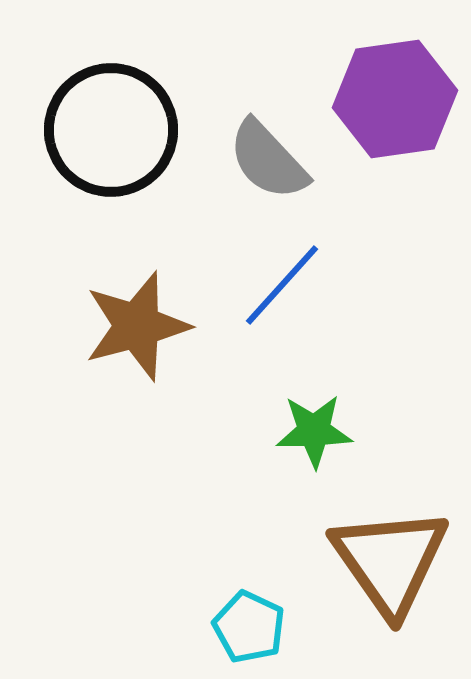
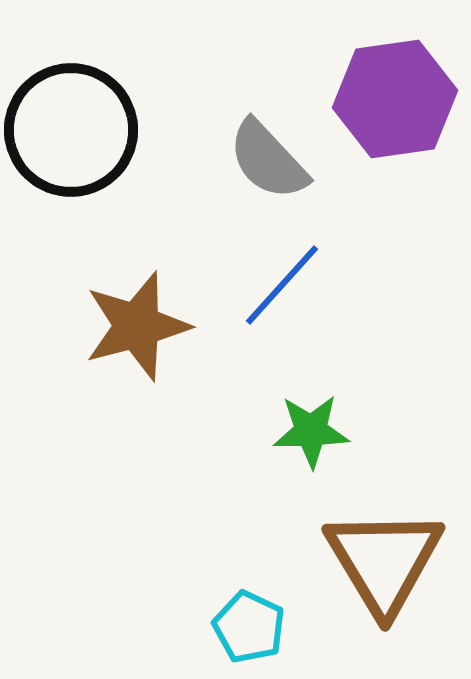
black circle: moved 40 px left
green star: moved 3 px left
brown triangle: moved 6 px left; rotated 4 degrees clockwise
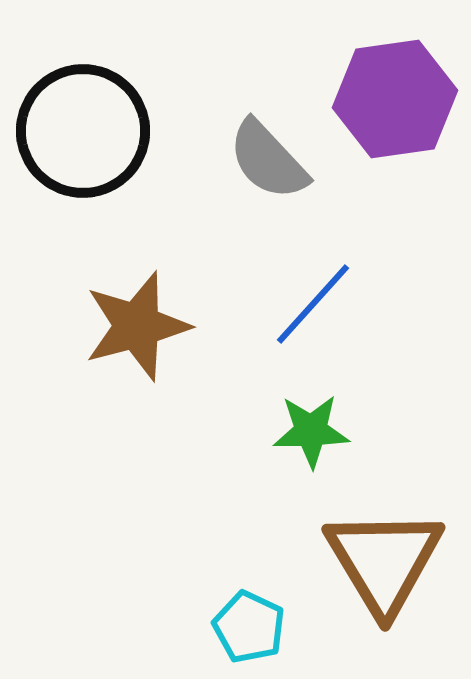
black circle: moved 12 px right, 1 px down
blue line: moved 31 px right, 19 px down
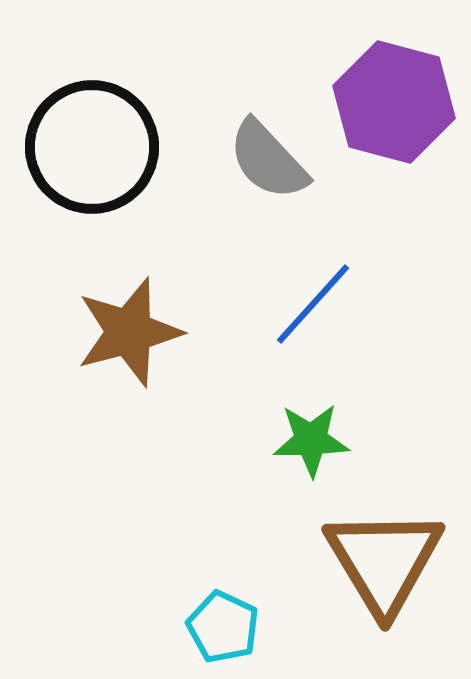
purple hexagon: moved 1 px left, 3 px down; rotated 23 degrees clockwise
black circle: moved 9 px right, 16 px down
brown star: moved 8 px left, 6 px down
green star: moved 9 px down
cyan pentagon: moved 26 px left
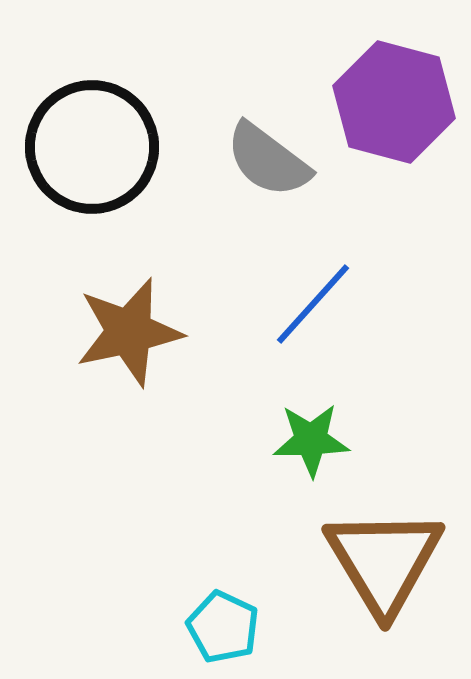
gray semicircle: rotated 10 degrees counterclockwise
brown star: rotated 3 degrees clockwise
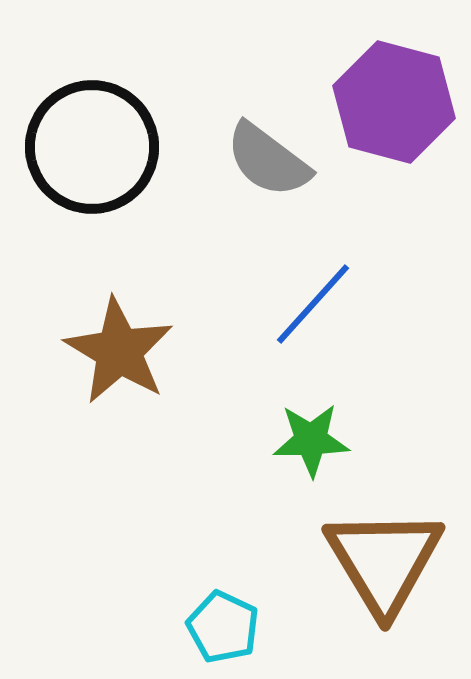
brown star: moved 10 px left, 19 px down; rotated 29 degrees counterclockwise
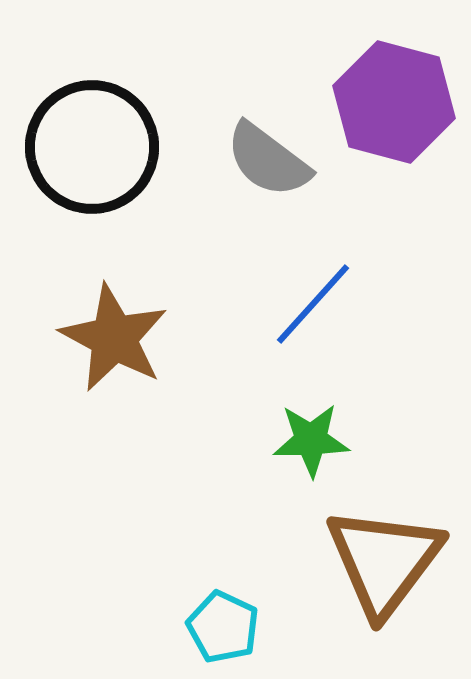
brown star: moved 5 px left, 13 px up; rotated 3 degrees counterclockwise
brown triangle: rotated 8 degrees clockwise
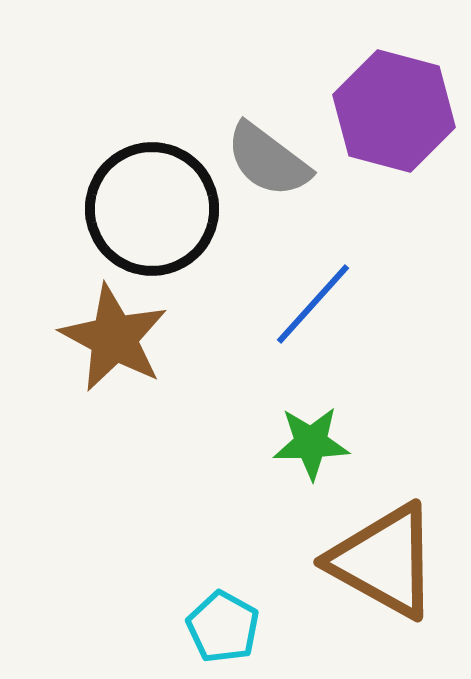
purple hexagon: moved 9 px down
black circle: moved 60 px right, 62 px down
green star: moved 3 px down
brown triangle: rotated 38 degrees counterclockwise
cyan pentagon: rotated 4 degrees clockwise
